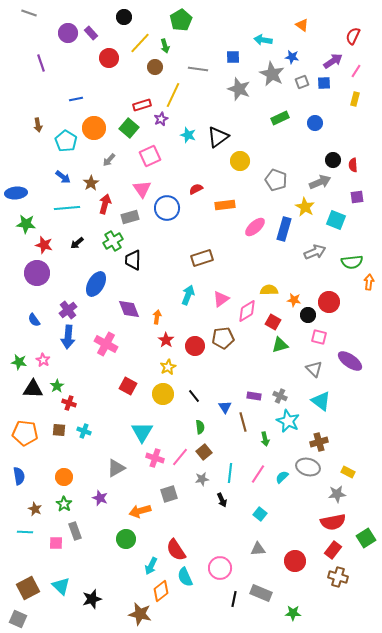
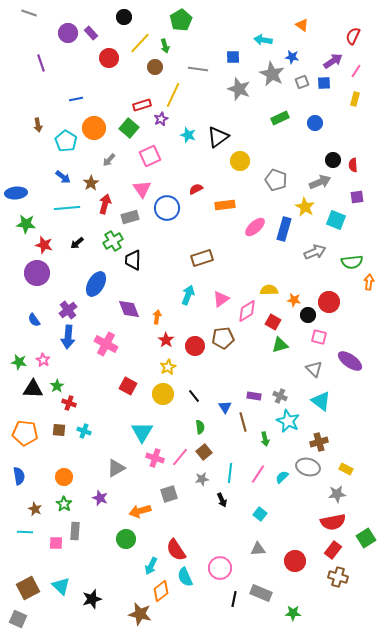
yellow rectangle at (348, 472): moved 2 px left, 3 px up
gray rectangle at (75, 531): rotated 24 degrees clockwise
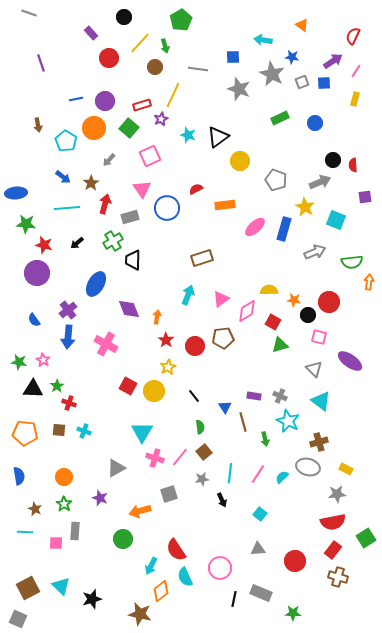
purple circle at (68, 33): moved 37 px right, 68 px down
purple square at (357, 197): moved 8 px right
yellow circle at (163, 394): moved 9 px left, 3 px up
green circle at (126, 539): moved 3 px left
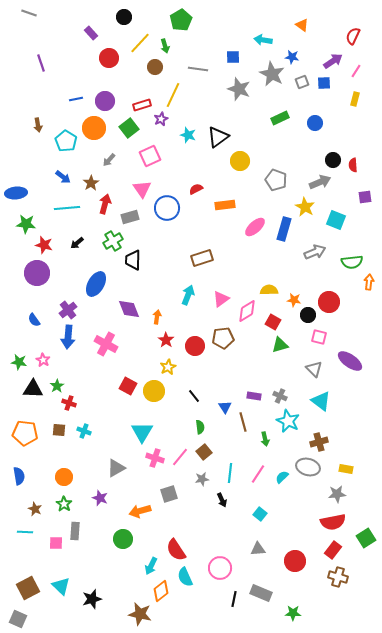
green square at (129, 128): rotated 12 degrees clockwise
yellow rectangle at (346, 469): rotated 16 degrees counterclockwise
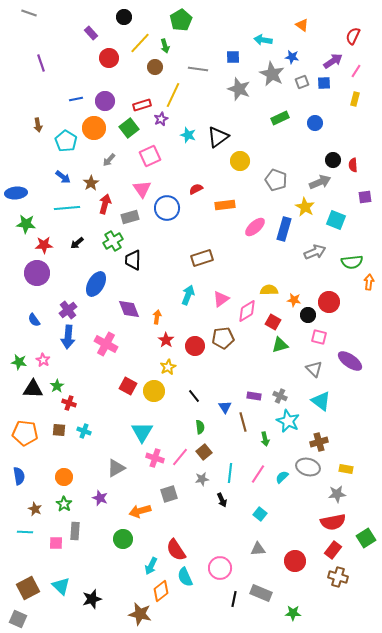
red star at (44, 245): rotated 18 degrees counterclockwise
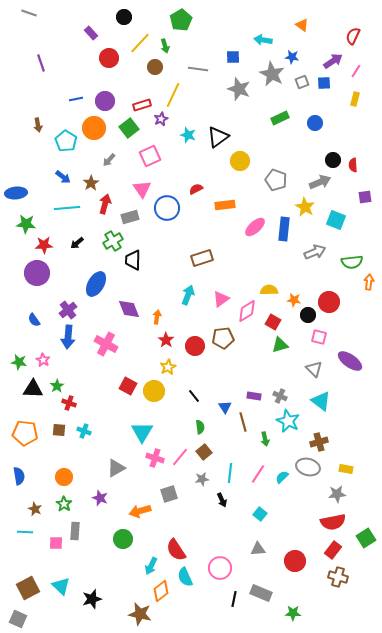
blue rectangle at (284, 229): rotated 10 degrees counterclockwise
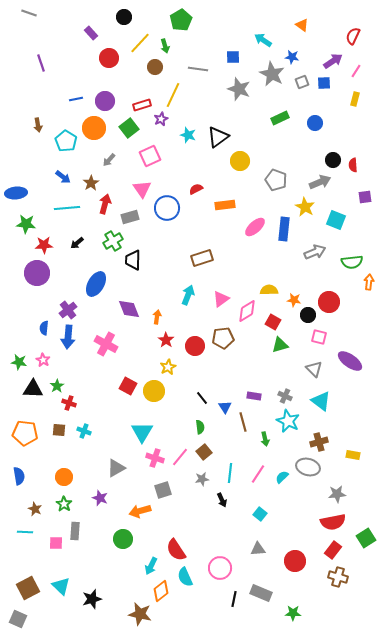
cyan arrow at (263, 40): rotated 24 degrees clockwise
blue semicircle at (34, 320): moved 10 px right, 8 px down; rotated 40 degrees clockwise
black line at (194, 396): moved 8 px right, 2 px down
gray cross at (280, 396): moved 5 px right
yellow rectangle at (346, 469): moved 7 px right, 14 px up
gray square at (169, 494): moved 6 px left, 4 px up
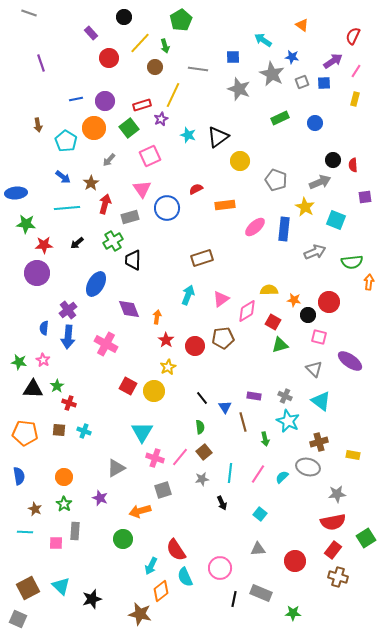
black arrow at (222, 500): moved 3 px down
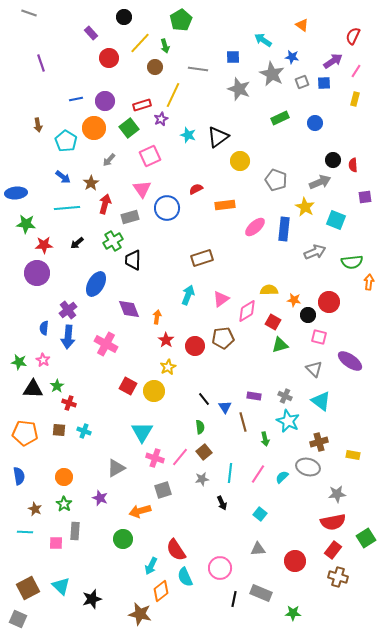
black line at (202, 398): moved 2 px right, 1 px down
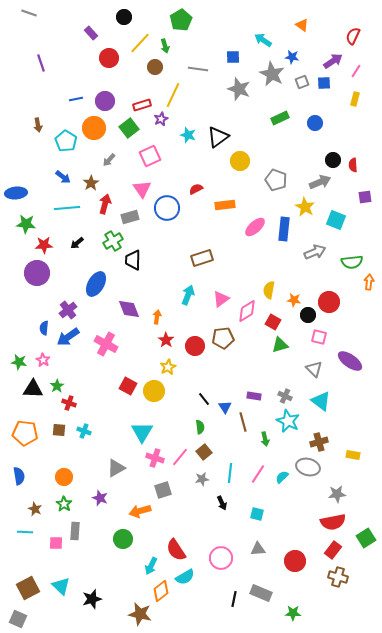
yellow semicircle at (269, 290): rotated 78 degrees counterclockwise
blue arrow at (68, 337): rotated 50 degrees clockwise
cyan square at (260, 514): moved 3 px left; rotated 24 degrees counterclockwise
pink circle at (220, 568): moved 1 px right, 10 px up
cyan semicircle at (185, 577): rotated 96 degrees counterclockwise
